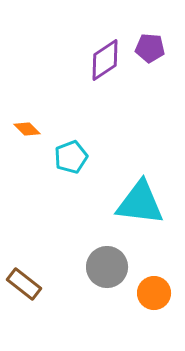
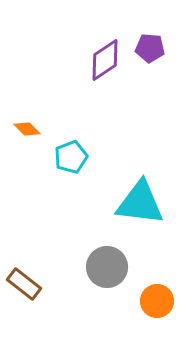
orange circle: moved 3 px right, 8 px down
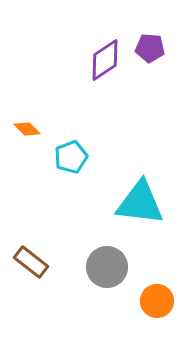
brown rectangle: moved 7 px right, 22 px up
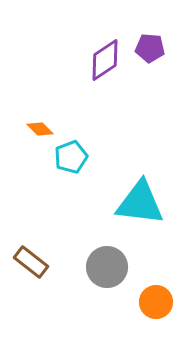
orange diamond: moved 13 px right
orange circle: moved 1 px left, 1 px down
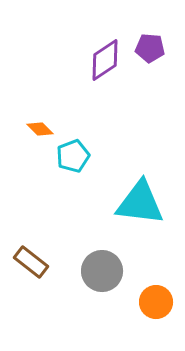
cyan pentagon: moved 2 px right, 1 px up
gray circle: moved 5 px left, 4 px down
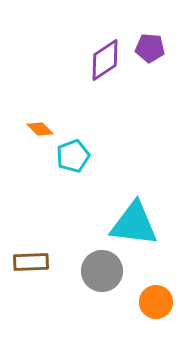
cyan triangle: moved 6 px left, 21 px down
brown rectangle: rotated 40 degrees counterclockwise
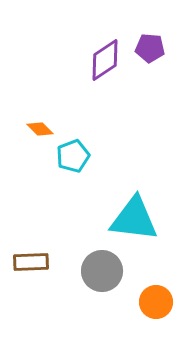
cyan triangle: moved 5 px up
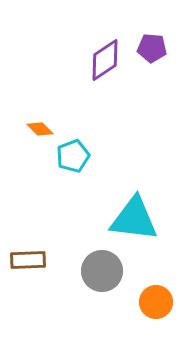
purple pentagon: moved 2 px right
brown rectangle: moved 3 px left, 2 px up
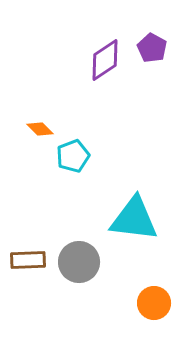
purple pentagon: rotated 24 degrees clockwise
gray circle: moved 23 px left, 9 px up
orange circle: moved 2 px left, 1 px down
